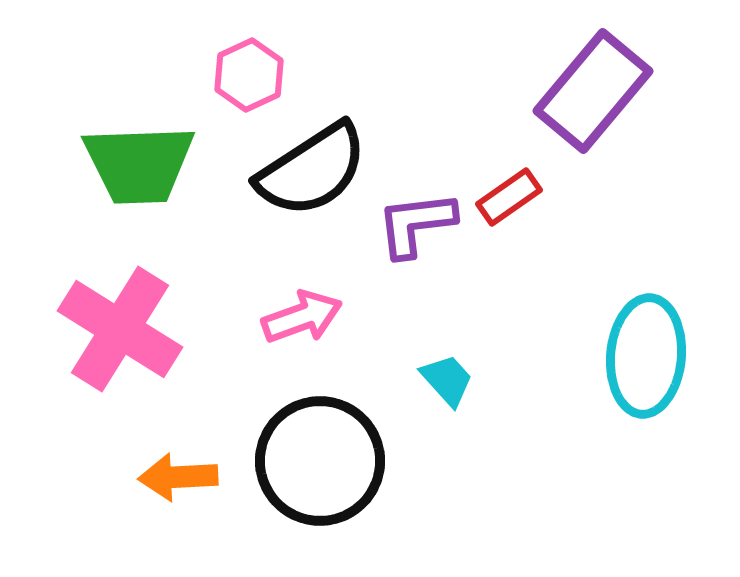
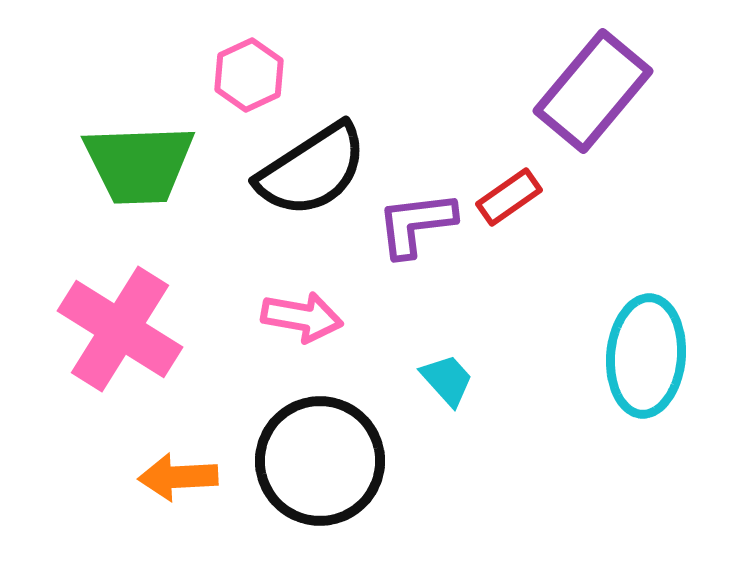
pink arrow: rotated 30 degrees clockwise
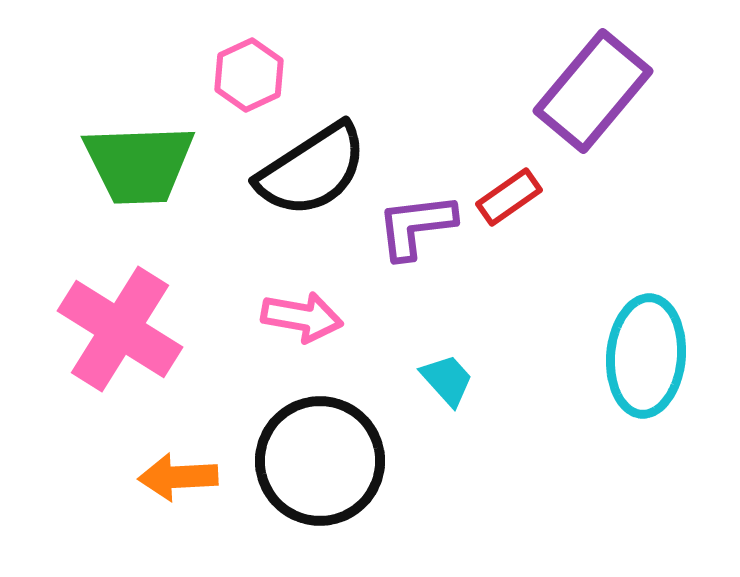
purple L-shape: moved 2 px down
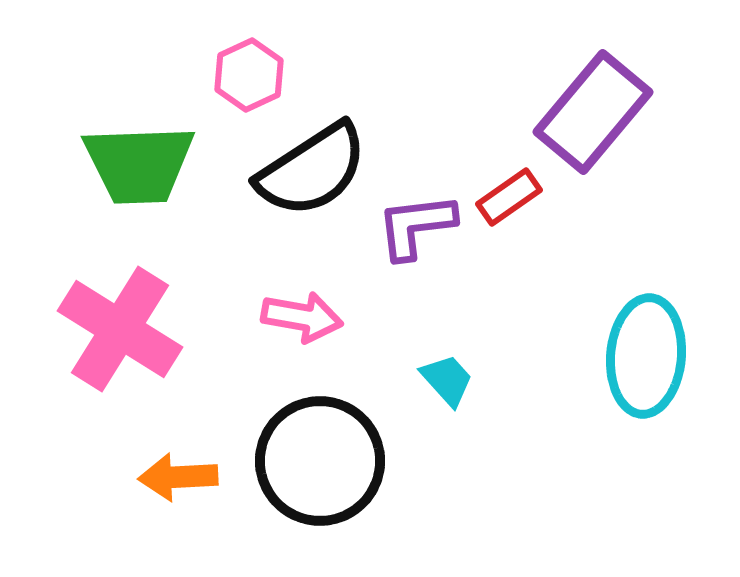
purple rectangle: moved 21 px down
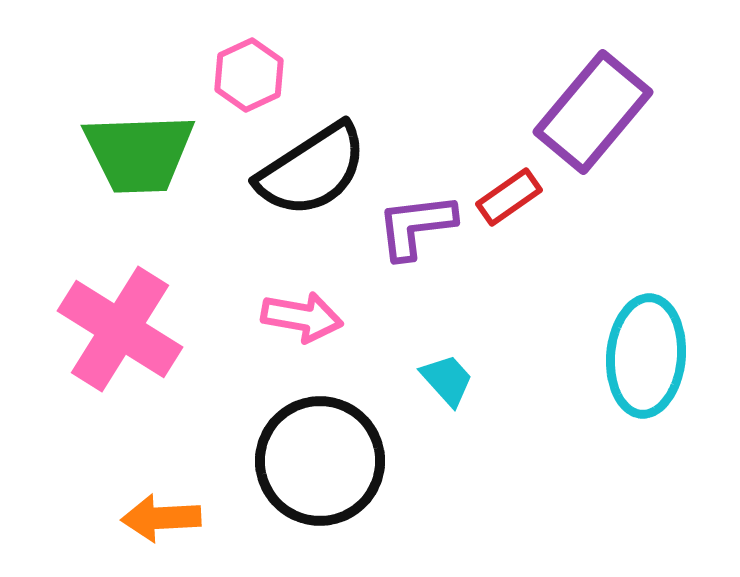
green trapezoid: moved 11 px up
orange arrow: moved 17 px left, 41 px down
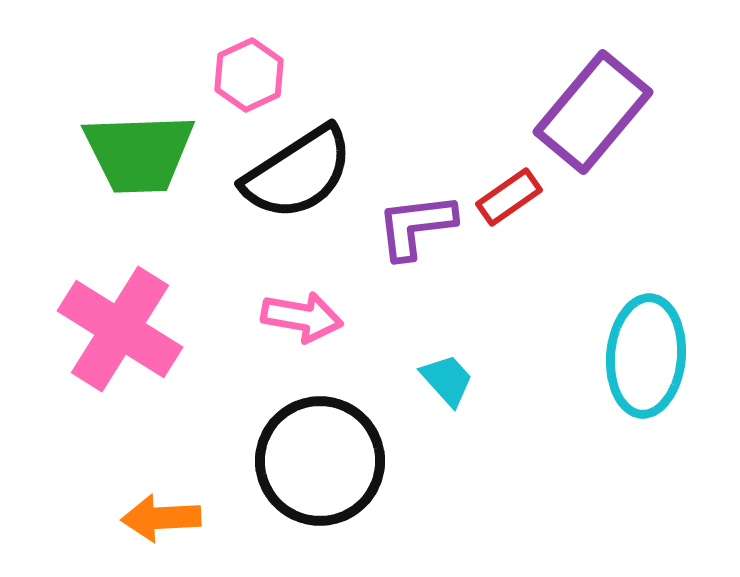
black semicircle: moved 14 px left, 3 px down
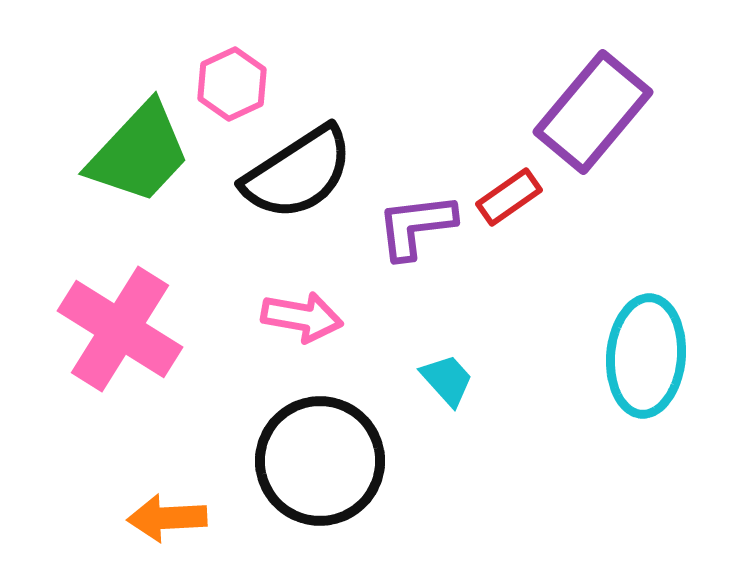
pink hexagon: moved 17 px left, 9 px down
green trapezoid: rotated 45 degrees counterclockwise
orange arrow: moved 6 px right
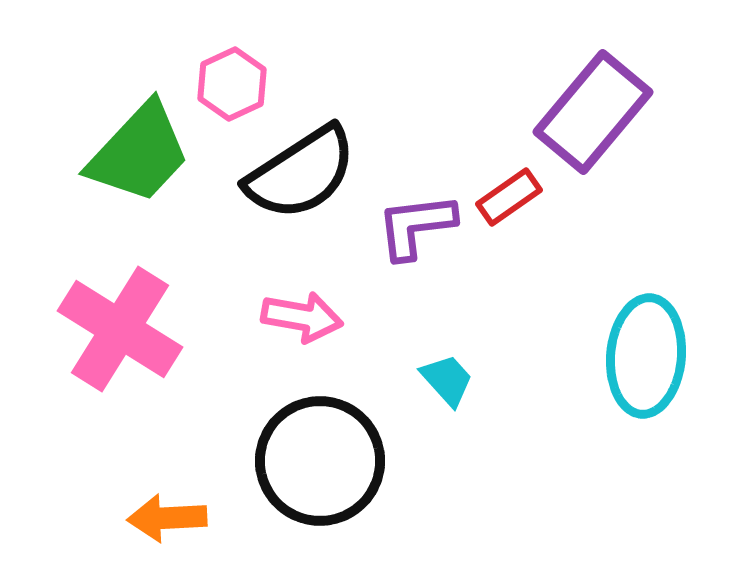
black semicircle: moved 3 px right
